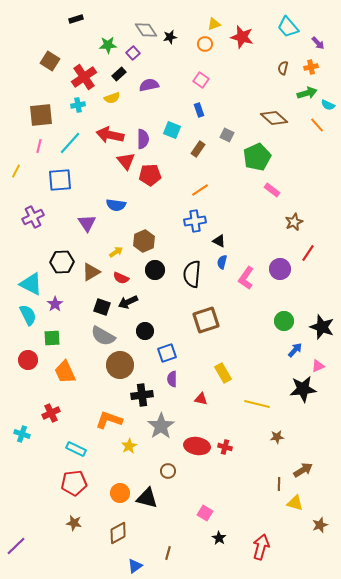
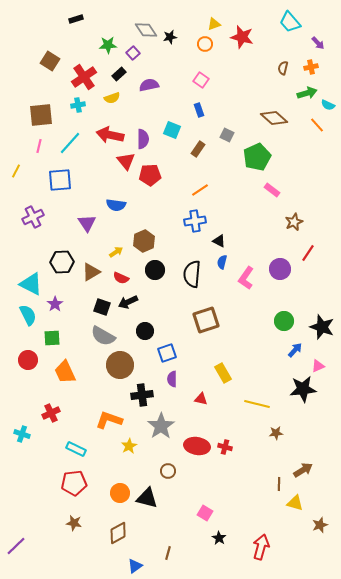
cyan trapezoid at (288, 27): moved 2 px right, 5 px up
brown star at (277, 437): moved 1 px left, 4 px up
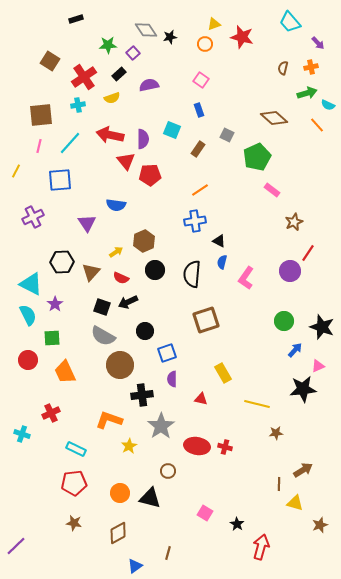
purple circle at (280, 269): moved 10 px right, 2 px down
brown triangle at (91, 272): rotated 18 degrees counterclockwise
black triangle at (147, 498): moved 3 px right
black star at (219, 538): moved 18 px right, 14 px up
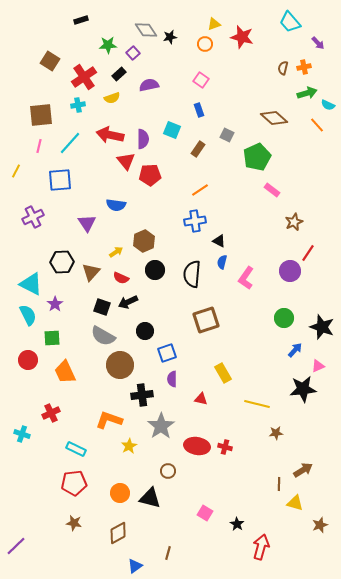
black rectangle at (76, 19): moved 5 px right, 1 px down
orange cross at (311, 67): moved 7 px left
green circle at (284, 321): moved 3 px up
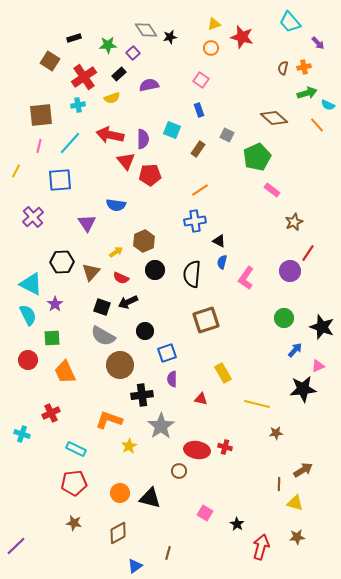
black rectangle at (81, 20): moved 7 px left, 18 px down
orange circle at (205, 44): moved 6 px right, 4 px down
purple cross at (33, 217): rotated 15 degrees counterclockwise
red ellipse at (197, 446): moved 4 px down
brown circle at (168, 471): moved 11 px right
brown star at (320, 525): moved 23 px left, 12 px down; rotated 14 degrees clockwise
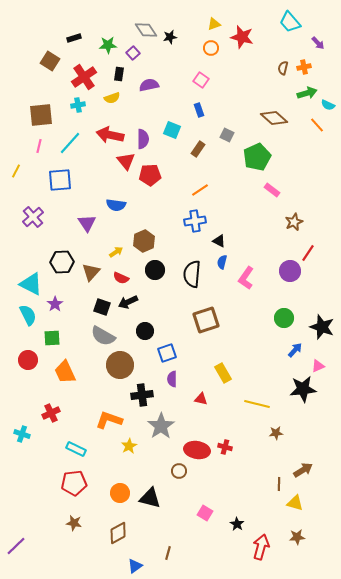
black rectangle at (119, 74): rotated 40 degrees counterclockwise
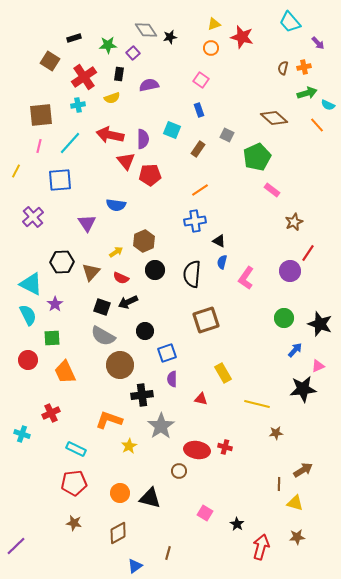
black star at (322, 327): moved 2 px left, 3 px up
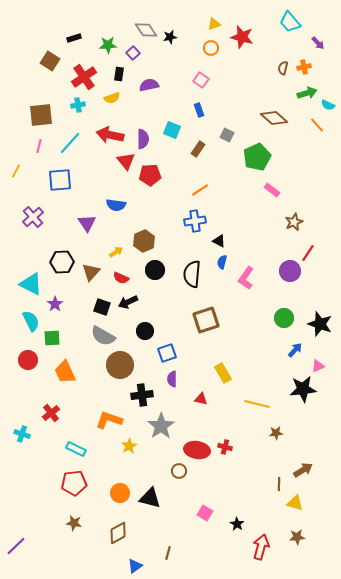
cyan semicircle at (28, 315): moved 3 px right, 6 px down
red cross at (51, 413): rotated 12 degrees counterclockwise
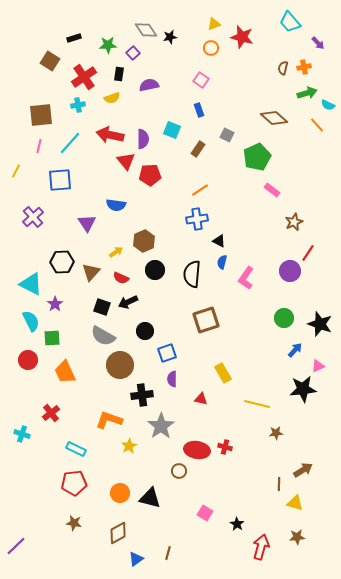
blue cross at (195, 221): moved 2 px right, 2 px up
blue triangle at (135, 566): moved 1 px right, 7 px up
